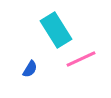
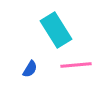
pink line: moved 5 px left, 6 px down; rotated 20 degrees clockwise
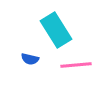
blue semicircle: moved 10 px up; rotated 72 degrees clockwise
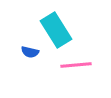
blue semicircle: moved 7 px up
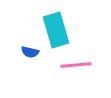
cyan rectangle: rotated 16 degrees clockwise
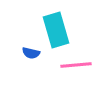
blue semicircle: moved 1 px right, 1 px down
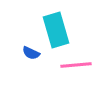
blue semicircle: rotated 12 degrees clockwise
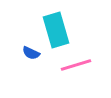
pink line: rotated 12 degrees counterclockwise
